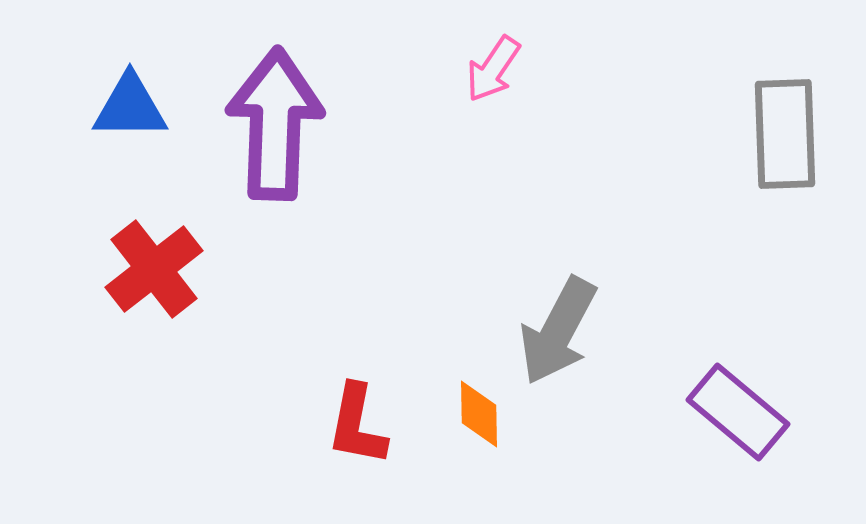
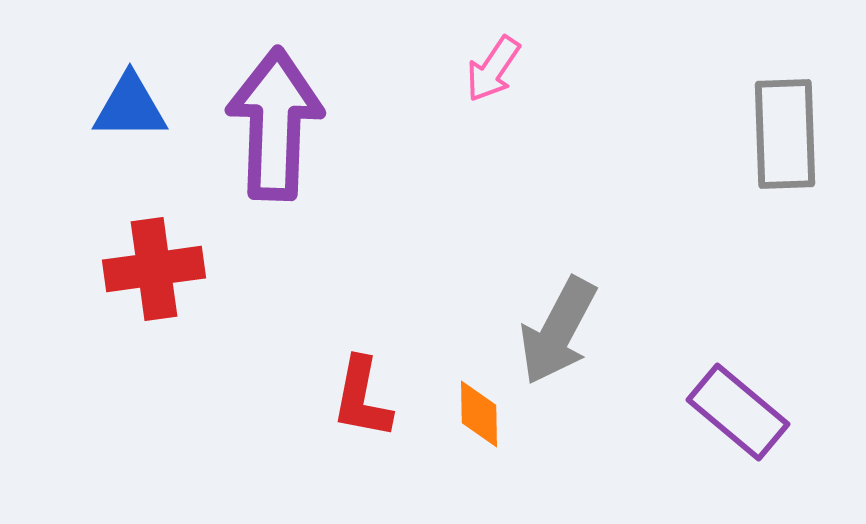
red cross: rotated 30 degrees clockwise
red L-shape: moved 5 px right, 27 px up
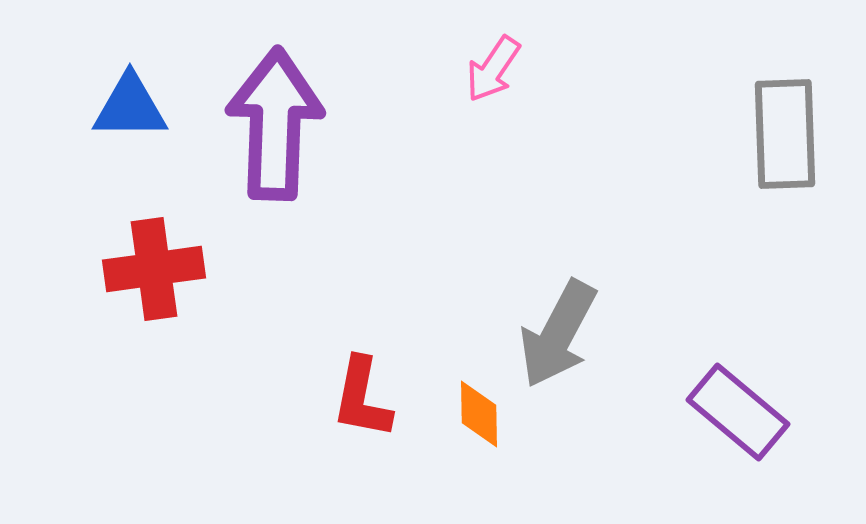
gray arrow: moved 3 px down
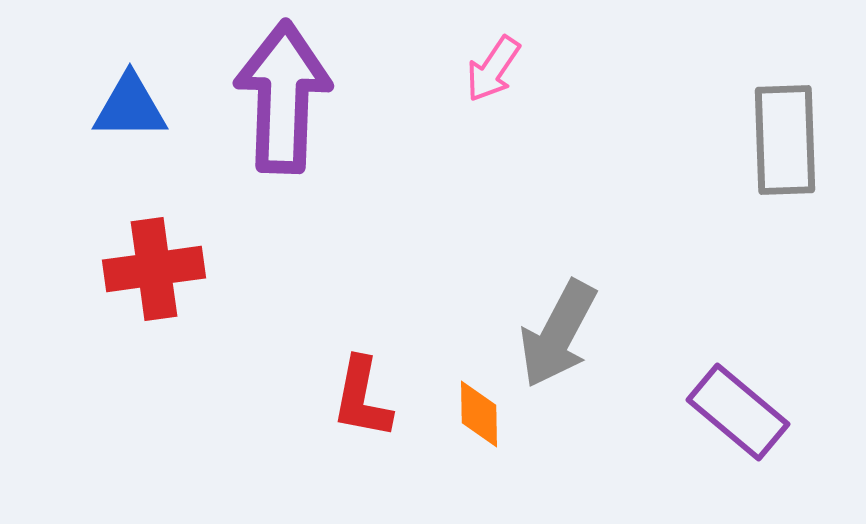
purple arrow: moved 8 px right, 27 px up
gray rectangle: moved 6 px down
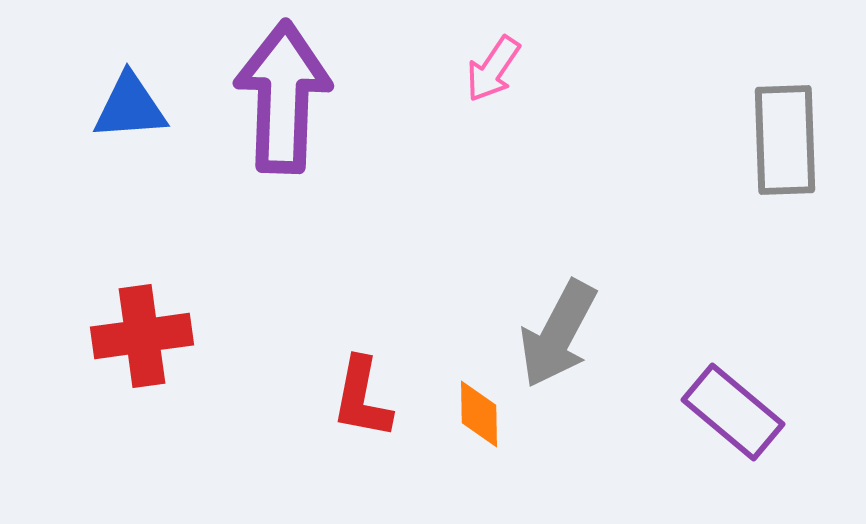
blue triangle: rotated 4 degrees counterclockwise
red cross: moved 12 px left, 67 px down
purple rectangle: moved 5 px left
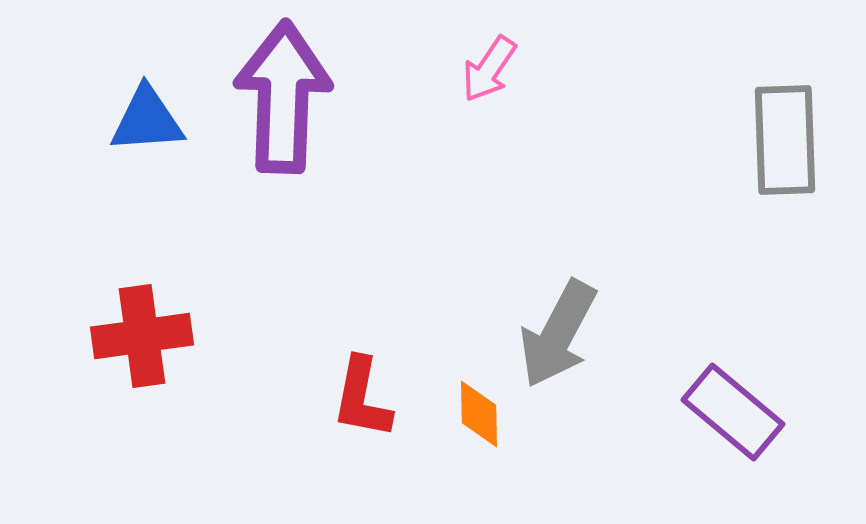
pink arrow: moved 4 px left
blue triangle: moved 17 px right, 13 px down
